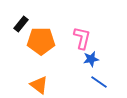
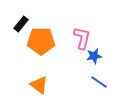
blue star: moved 3 px right, 3 px up
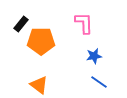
pink L-shape: moved 2 px right, 15 px up; rotated 15 degrees counterclockwise
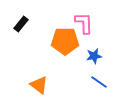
orange pentagon: moved 24 px right
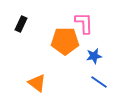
black rectangle: rotated 14 degrees counterclockwise
orange triangle: moved 2 px left, 2 px up
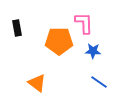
black rectangle: moved 4 px left, 4 px down; rotated 35 degrees counterclockwise
orange pentagon: moved 6 px left
blue star: moved 1 px left, 5 px up; rotated 14 degrees clockwise
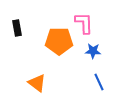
blue line: rotated 30 degrees clockwise
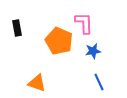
orange pentagon: rotated 24 degrees clockwise
blue star: rotated 14 degrees counterclockwise
orange triangle: rotated 18 degrees counterclockwise
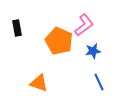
pink L-shape: moved 2 px down; rotated 55 degrees clockwise
orange triangle: moved 2 px right
